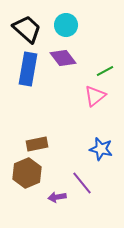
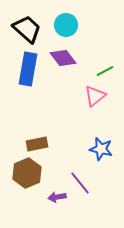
purple line: moved 2 px left
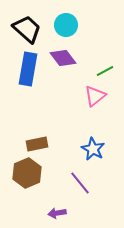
blue star: moved 8 px left; rotated 15 degrees clockwise
purple arrow: moved 16 px down
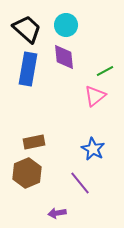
purple diamond: moved 1 px right, 1 px up; rotated 32 degrees clockwise
brown rectangle: moved 3 px left, 2 px up
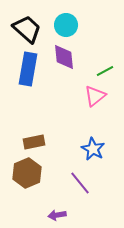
purple arrow: moved 2 px down
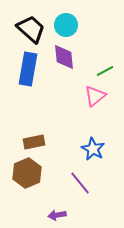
black trapezoid: moved 4 px right
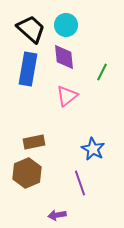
green line: moved 3 px left, 1 px down; rotated 36 degrees counterclockwise
pink triangle: moved 28 px left
purple line: rotated 20 degrees clockwise
